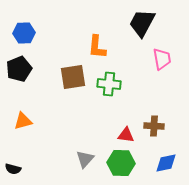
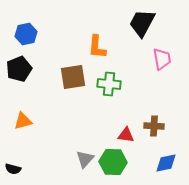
blue hexagon: moved 2 px right, 1 px down; rotated 10 degrees counterclockwise
green hexagon: moved 8 px left, 1 px up
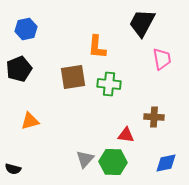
blue hexagon: moved 5 px up
orange triangle: moved 7 px right
brown cross: moved 9 px up
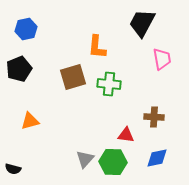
brown square: rotated 8 degrees counterclockwise
blue diamond: moved 9 px left, 5 px up
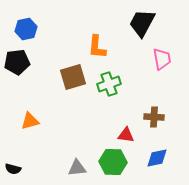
black pentagon: moved 2 px left, 7 px up; rotated 15 degrees clockwise
green cross: rotated 25 degrees counterclockwise
gray triangle: moved 8 px left, 9 px down; rotated 42 degrees clockwise
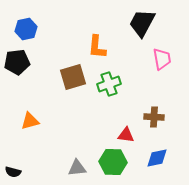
black semicircle: moved 3 px down
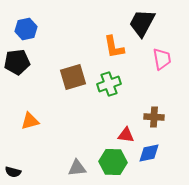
orange L-shape: moved 17 px right; rotated 15 degrees counterclockwise
blue diamond: moved 8 px left, 5 px up
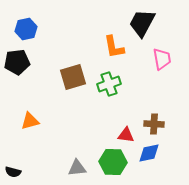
brown cross: moved 7 px down
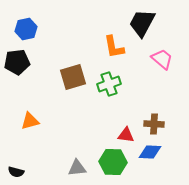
pink trapezoid: rotated 40 degrees counterclockwise
blue diamond: moved 1 px right, 1 px up; rotated 15 degrees clockwise
black semicircle: moved 3 px right
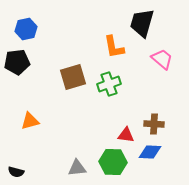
black trapezoid: rotated 12 degrees counterclockwise
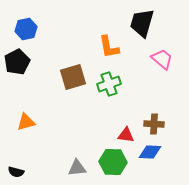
orange L-shape: moved 5 px left
black pentagon: rotated 20 degrees counterclockwise
orange triangle: moved 4 px left, 1 px down
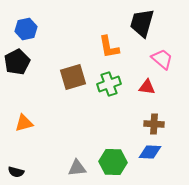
orange triangle: moved 2 px left, 1 px down
red triangle: moved 21 px right, 48 px up
